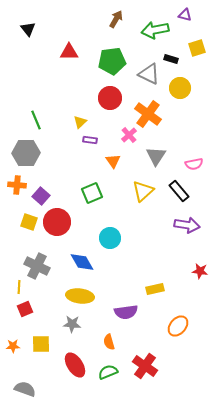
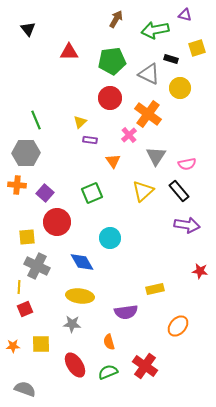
pink semicircle at (194, 164): moved 7 px left
purple square at (41, 196): moved 4 px right, 3 px up
yellow square at (29, 222): moved 2 px left, 15 px down; rotated 24 degrees counterclockwise
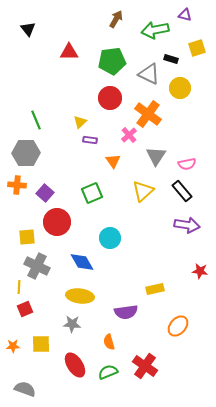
black rectangle at (179, 191): moved 3 px right
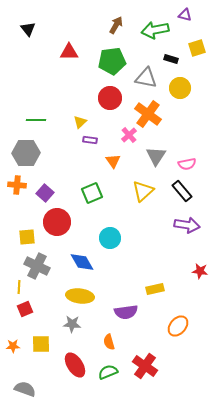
brown arrow at (116, 19): moved 6 px down
gray triangle at (149, 74): moved 3 px left, 4 px down; rotated 15 degrees counterclockwise
green line at (36, 120): rotated 66 degrees counterclockwise
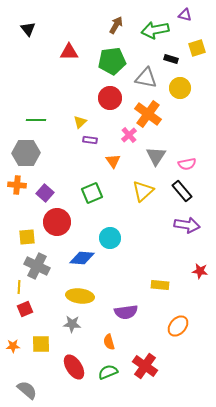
blue diamond at (82, 262): moved 4 px up; rotated 55 degrees counterclockwise
yellow rectangle at (155, 289): moved 5 px right, 4 px up; rotated 18 degrees clockwise
red ellipse at (75, 365): moved 1 px left, 2 px down
gray semicircle at (25, 389): moved 2 px right, 1 px down; rotated 20 degrees clockwise
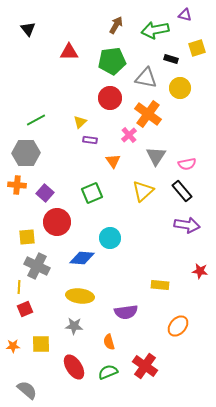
green line at (36, 120): rotated 30 degrees counterclockwise
gray star at (72, 324): moved 2 px right, 2 px down
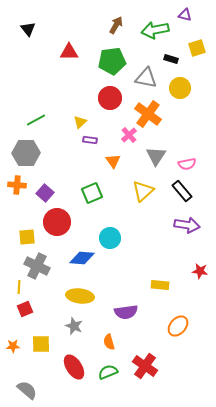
gray star at (74, 326): rotated 18 degrees clockwise
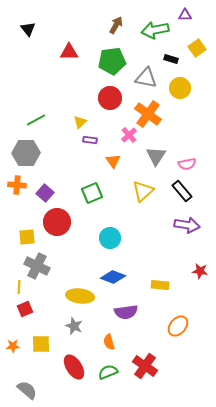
purple triangle at (185, 15): rotated 16 degrees counterclockwise
yellow square at (197, 48): rotated 18 degrees counterclockwise
blue diamond at (82, 258): moved 31 px right, 19 px down; rotated 15 degrees clockwise
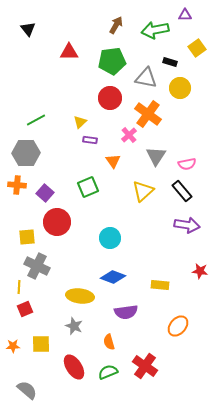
black rectangle at (171, 59): moved 1 px left, 3 px down
green square at (92, 193): moved 4 px left, 6 px up
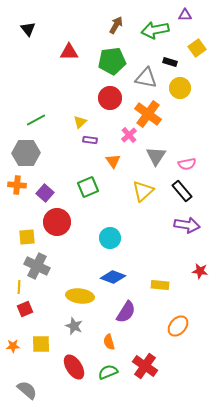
purple semicircle at (126, 312): rotated 50 degrees counterclockwise
